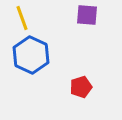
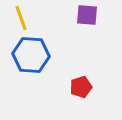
yellow line: moved 1 px left
blue hexagon: rotated 21 degrees counterclockwise
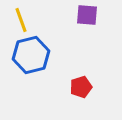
yellow line: moved 2 px down
blue hexagon: rotated 18 degrees counterclockwise
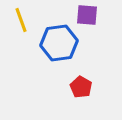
blue hexagon: moved 28 px right, 12 px up; rotated 6 degrees clockwise
red pentagon: rotated 25 degrees counterclockwise
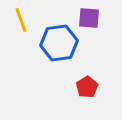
purple square: moved 2 px right, 3 px down
red pentagon: moved 6 px right; rotated 10 degrees clockwise
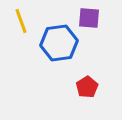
yellow line: moved 1 px down
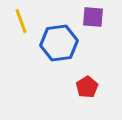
purple square: moved 4 px right, 1 px up
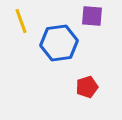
purple square: moved 1 px left, 1 px up
red pentagon: rotated 15 degrees clockwise
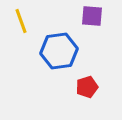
blue hexagon: moved 8 px down
